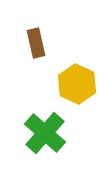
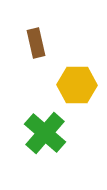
yellow hexagon: moved 1 px down; rotated 24 degrees counterclockwise
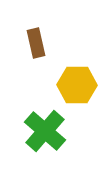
green cross: moved 2 px up
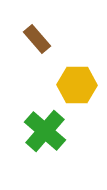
brown rectangle: moved 1 px right, 4 px up; rotated 28 degrees counterclockwise
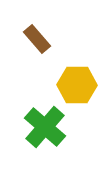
green cross: moved 4 px up
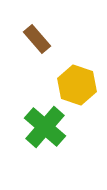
yellow hexagon: rotated 18 degrees clockwise
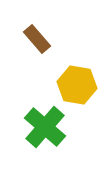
yellow hexagon: rotated 9 degrees counterclockwise
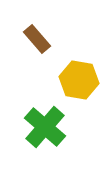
yellow hexagon: moved 2 px right, 5 px up
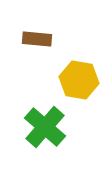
brown rectangle: rotated 44 degrees counterclockwise
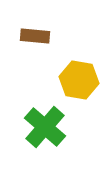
brown rectangle: moved 2 px left, 3 px up
